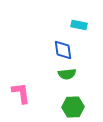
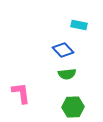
blue diamond: rotated 35 degrees counterclockwise
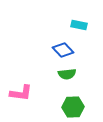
pink L-shape: rotated 105 degrees clockwise
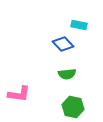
blue diamond: moved 6 px up
pink L-shape: moved 2 px left, 1 px down
green hexagon: rotated 15 degrees clockwise
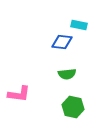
blue diamond: moved 1 px left, 2 px up; rotated 40 degrees counterclockwise
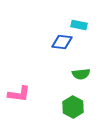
green semicircle: moved 14 px right
green hexagon: rotated 15 degrees clockwise
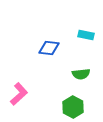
cyan rectangle: moved 7 px right, 10 px down
blue diamond: moved 13 px left, 6 px down
pink L-shape: rotated 50 degrees counterclockwise
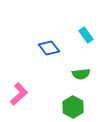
cyan rectangle: rotated 42 degrees clockwise
blue diamond: rotated 45 degrees clockwise
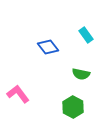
blue diamond: moved 1 px left, 1 px up
green semicircle: rotated 18 degrees clockwise
pink L-shape: moved 1 px left; rotated 85 degrees counterclockwise
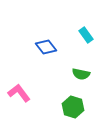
blue diamond: moved 2 px left
pink L-shape: moved 1 px right, 1 px up
green hexagon: rotated 10 degrees counterclockwise
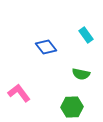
green hexagon: moved 1 px left; rotated 20 degrees counterclockwise
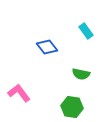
cyan rectangle: moved 4 px up
blue diamond: moved 1 px right
green hexagon: rotated 10 degrees clockwise
